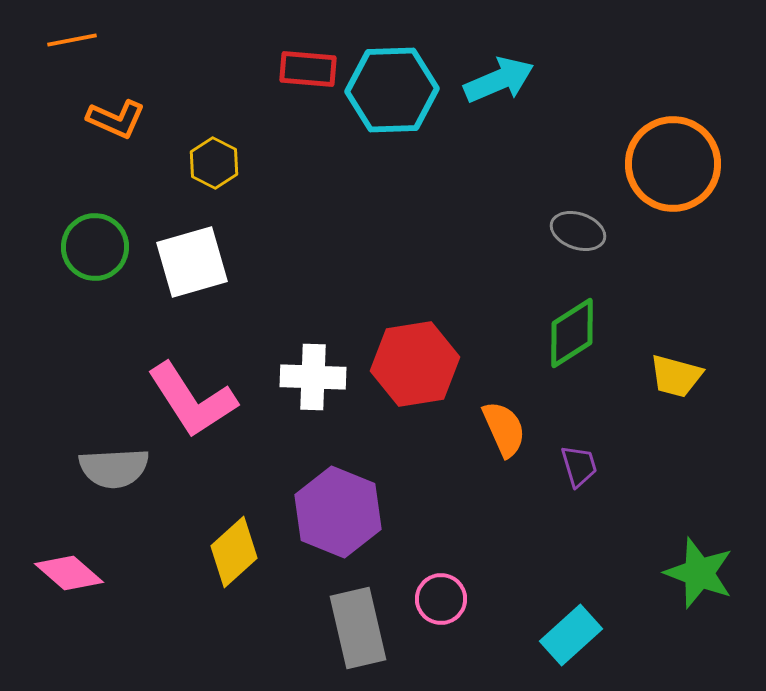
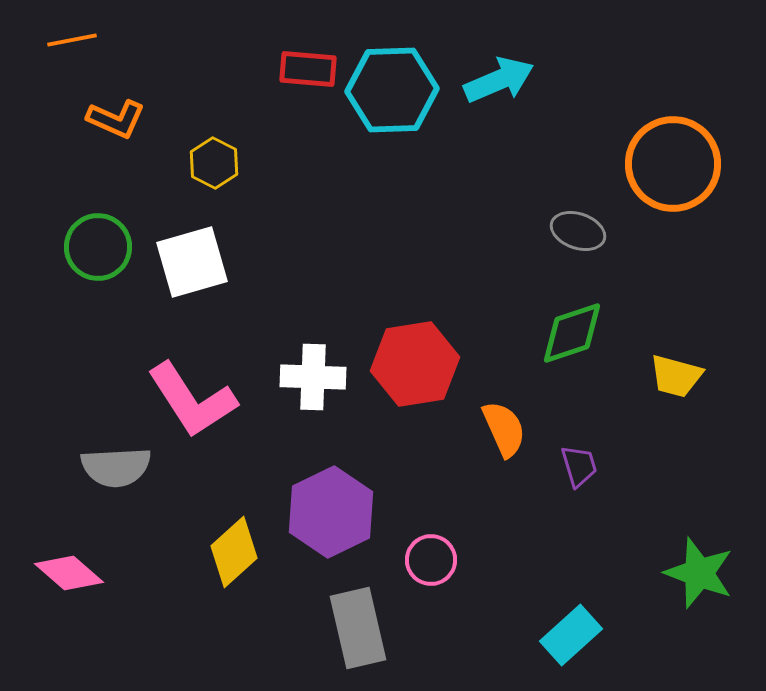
green circle: moved 3 px right
green diamond: rotated 14 degrees clockwise
gray semicircle: moved 2 px right, 1 px up
purple hexagon: moved 7 px left; rotated 12 degrees clockwise
pink circle: moved 10 px left, 39 px up
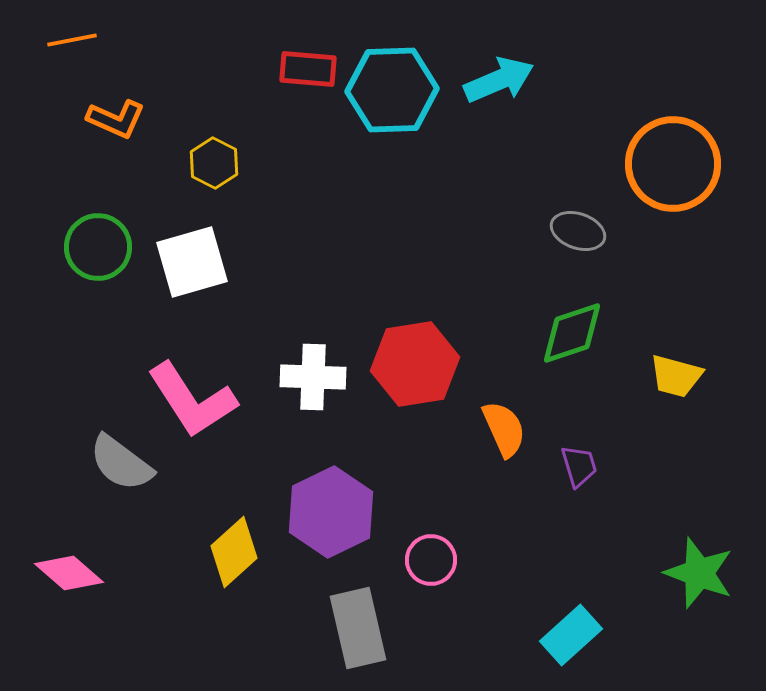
gray semicircle: moved 5 px right, 4 px up; rotated 40 degrees clockwise
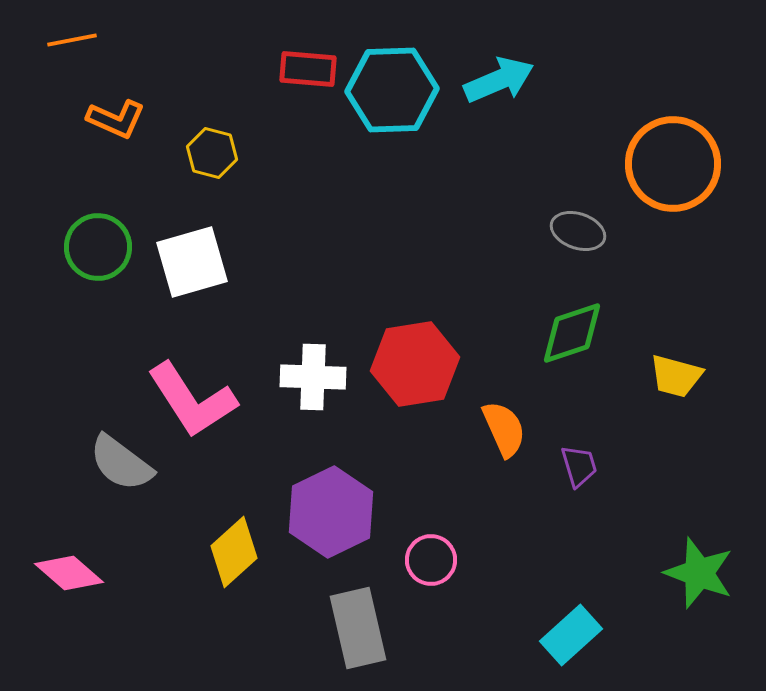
yellow hexagon: moved 2 px left, 10 px up; rotated 12 degrees counterclockwise
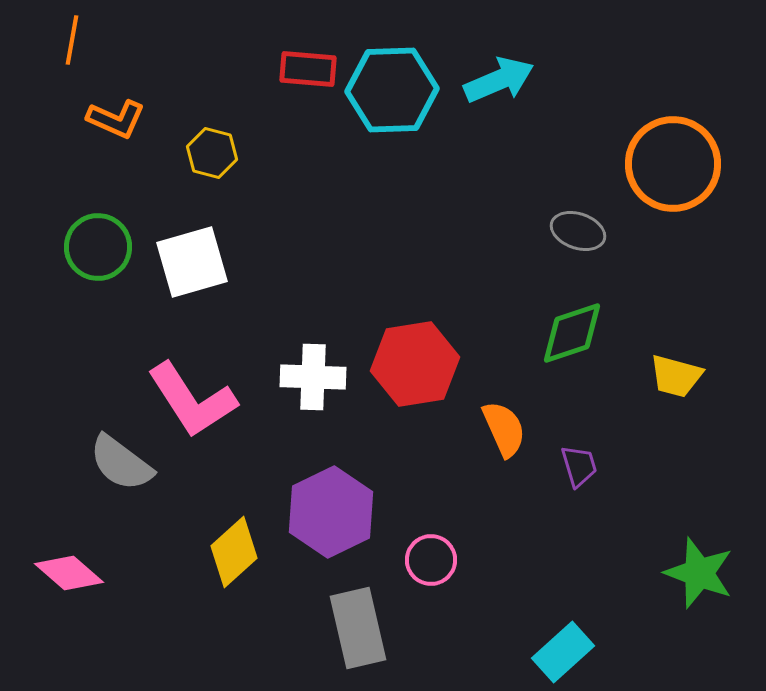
orange line: rotated 69 degrees counterclockwise
cyan rectangle: moved 8 px left, 17 px down
